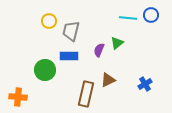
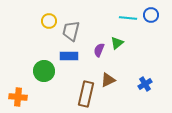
green circle: moved 1 px left, 1 px down
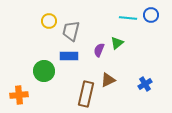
orange cross: moved 1 px right, 2 px up; rotated 12 degrees counterclockwise
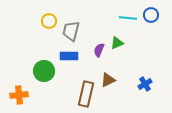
green triangle: rotated 16 degrees clockwise
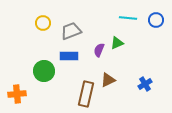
blue circle: moved 5 px right, 5 px down
yellow circle: moved 6 px left, 2 px down
gray trapezoid: rotated 55 degrees clockwise
orange cross: moved 2 px left, 1 px up
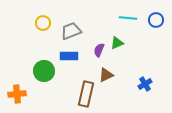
brown triangle: moved 2 px left, 5 px up
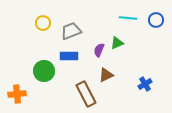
brown rectangle: rotated 40 degrees counterclockwise
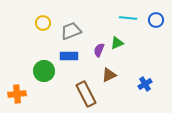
brown triangle: moved 3 px right
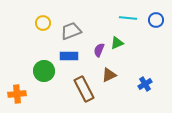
brown rectangle: moved 2 px left, 5 px up
